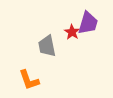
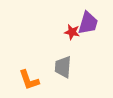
red star: rotated 21 degrees counterclockwise
gray trapezoid: moved 16 px right, 21 px down; rotated 15 degrees clockwise
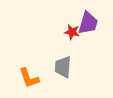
orange L-shape: moved 2 px up
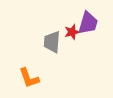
red star: rotated 28 degrees counterclockwise
gray trapezoid: moved 11 px left, 25 px up
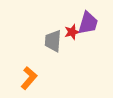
gray trapezoid: moved 1 px right, 1 px up
orange L-shape: rotated 120 degrees counterclockwise
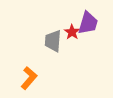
red star: rotated 21 degrees counterclockwise
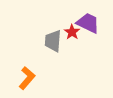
purple trapezoid: rotated 80 degrees counterclockwise
orange L-shape: moved 2 px left
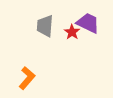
gray trapezoid: moved 8 px left, 15 px up
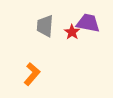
purple trapezoid: rotated 15 degrees counterclockwise
orange L-shape: moved 5 px right, 4 px up
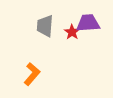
purple trapezoid: rotated 15 degrees counterclockwise
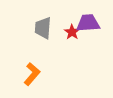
gray trapezoid: moved 2 px left, 2 px down
